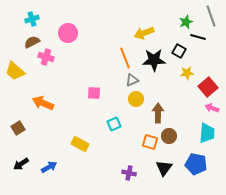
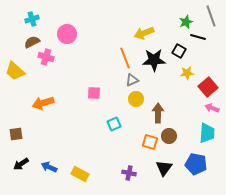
pink circle: moved 1 px left, 1 px down
orange arrow: rotated 40 degrees counterclockwise
brown square: moved 2 px left, 6 px down; rotated 24 degrees clockwise
yellow rectangle: moved 30 px down
blue arrow: rotated 126 degrees counterclockwise
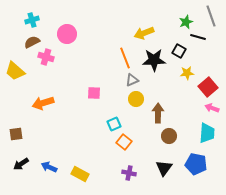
cyan cross: moved 1 px down
orange square: moved 26 px left; rotated 21 degrees clockwise
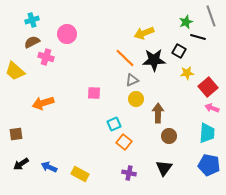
orange line: rotated 25 degrees counterclockwise
blue pentagon: moved 13 px right, 1 px down
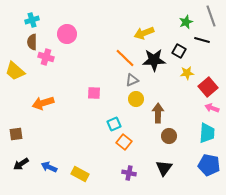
black line: moved 4 px right, 3 px down
brown semicircle: rotated 63 degrees counterclockwise
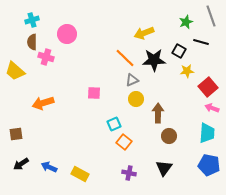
black line: moved 1 px left, 2 px down
yellow star: moved 2 px up
